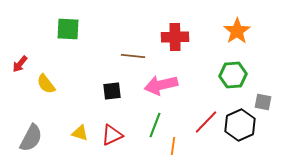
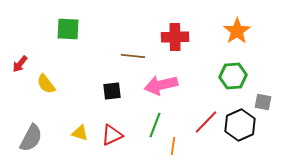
green hexagon: moved 1 px down
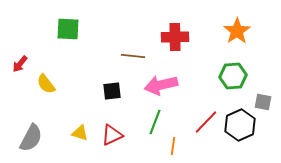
green line: moved 3 px up
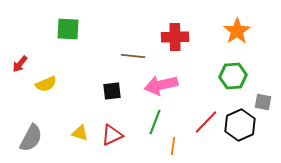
yellow semicircle: rotated 75 degrees counterclockwise
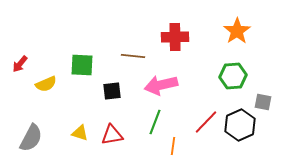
green square: moved 14 px right, 36 px down
red triangle: rotated 15 degrees clockwise
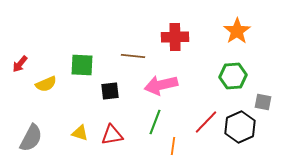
black square: moved 2 px left
black hexagon: moved 2 px down
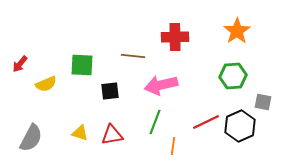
red line: rotated 20 degrees clockwise
black hexagon: moved 1 px up
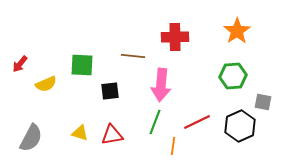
pink arrow: rotated 72 degrees counterclockwise
red line: moved 9 px left
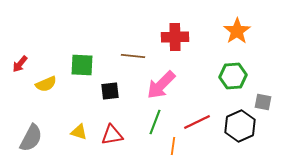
pink arrow: rotated 40 degrees clockwise
yellow triangle: moved 1 px left, 1 px up
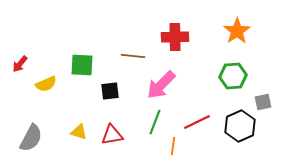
gray square: rotated 24 degrees counterclockwise
